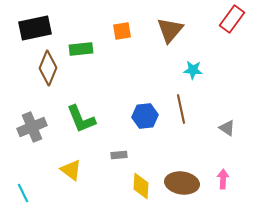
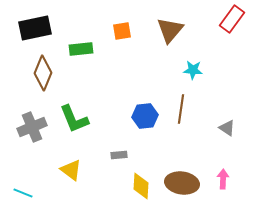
brown diamond: moved 5 px left, 5 px down
brown line: rotated 20 degrees clockwise
green L-shape: moved 7 px left
cyan line: rotated 42 degrees counterclockwise
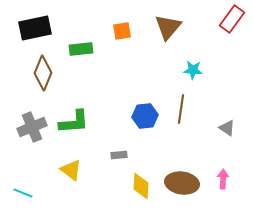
brown triangle: moved 2 px left, 3 px up
green L-shape: moved 3 px down; rotated 72 degrees counterclockwise
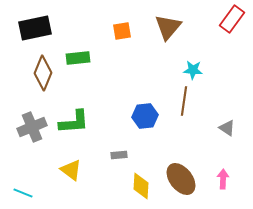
green rectangle: moved 3 px left, 9 px down
brown line: moved 3 px right, 8 px up
brown ellipse: moved 1 px left, 4 px up; rotated 44 degrees clockwise
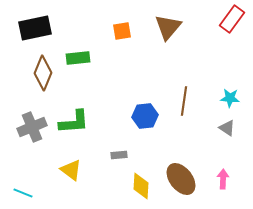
cyan star: moved 37 px right, 28 px down
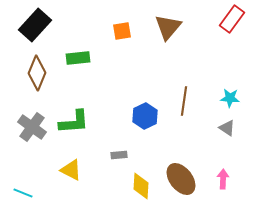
black rectangle: moved 3 px up; rotated 36 degrees counterclockwise
brown diamond: moved 6 px left
blue hexagon: rotated 20 degrees counterclockwise
gray cross: rotated 32 degrees counterclockwise
yellow triangle: rotated 10 degrees counterclockwise
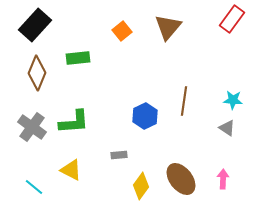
orange square: rotated 30 degrees counterclockwise
cyan star: moved 3 px right, 2 px down
yellow diamond: rotated 32 degrees clockwise
cyan line: moved 11 px right, 6 px up; rotated 18 degrees clockwise
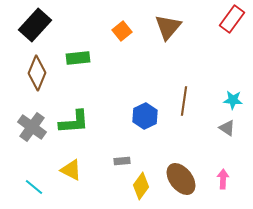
gray rectangle: moved 3 px right, 6 px down
